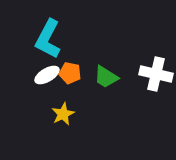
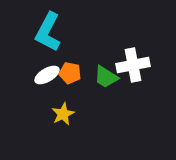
cyan L-shape: moved 7 px up
white cross: moved 23 px left, 9 px up; rotated 24 degrees counterclockwise
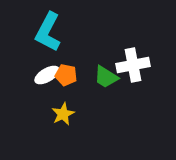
orange pentagon: moved 4 px left, 2 px down
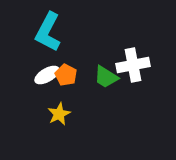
orange pentagon: rotated 15 degrees clockwise
yellow star: moved 4 px left
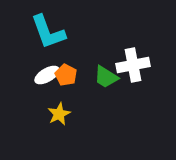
cyan L-shape: rotated 48 degrees counterclockwise
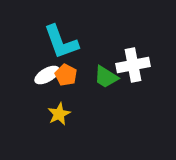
cyan L-shape: moved 13 px right, 10 px down
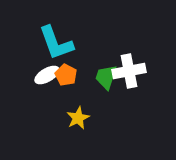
cyan L-shape: moved 5 px left, 1 px down
white cross: moved 4 px left, 6 px down
green trapezoid: rotated 76 degrees clockwise
yellow star: moved 19 px right, 4 px down
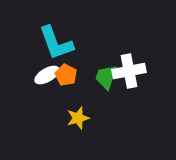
yellow star: rotated 10 degrees clockwise
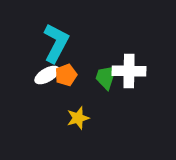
cyan L-shape: rotated 132 degrees counterclockwise
white cross: rotated 12 degrees clockwise
orange pentagon: rotated 25 degrees clockwise
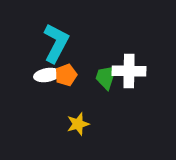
white ellipse: rotated 20 degrees clockwise
yellow star: moved 6 px down
